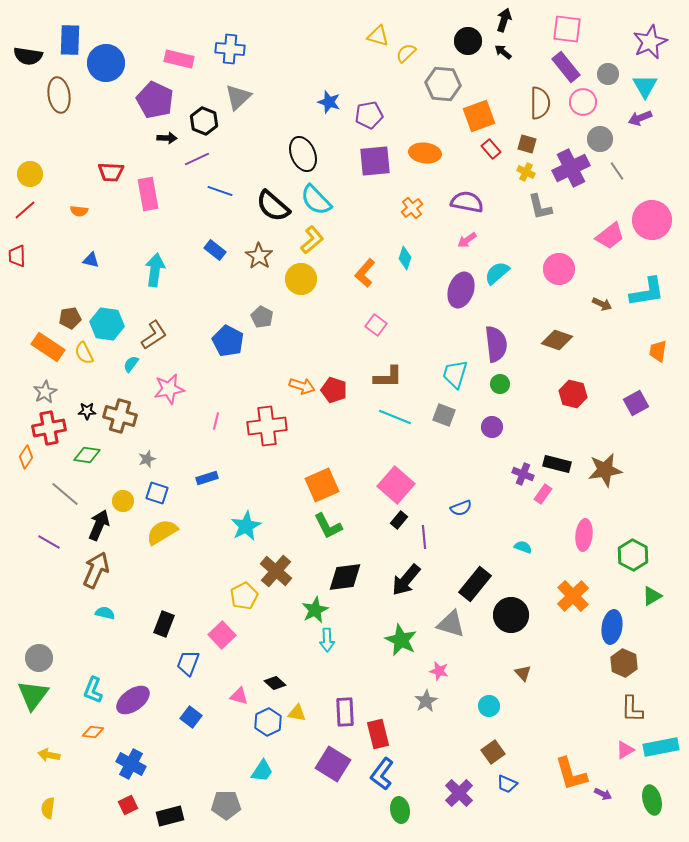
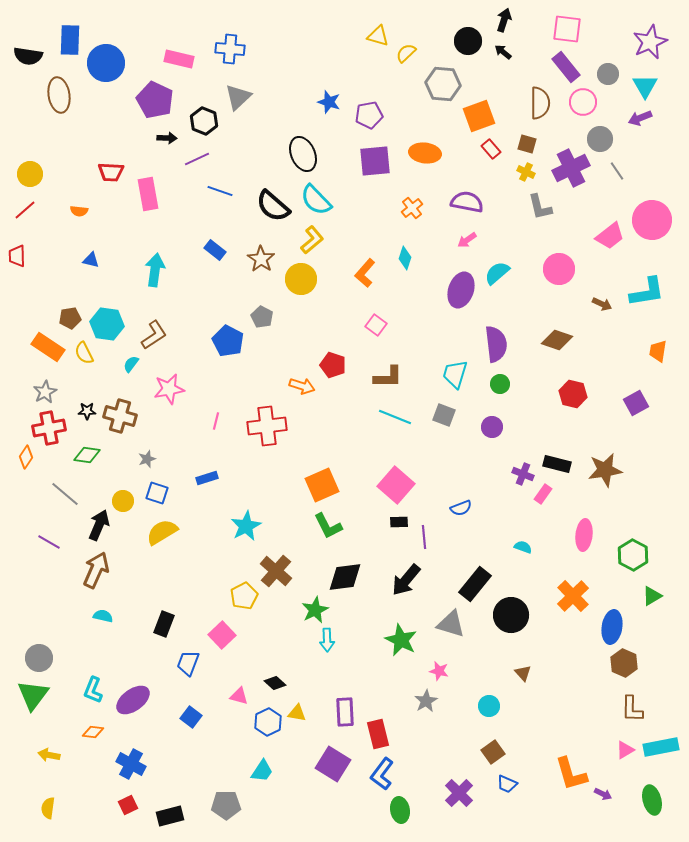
brown star at (259, 256): moved 2 px right, 3 px down
red pentagon at (334, 390): moved 1 px left, 25 px up
black rectangle at (399, 520): moved 2 px down; rotated 48 degrees clockwise
cyan semicircle at (105, 613): moved 2 px left, 3 px down
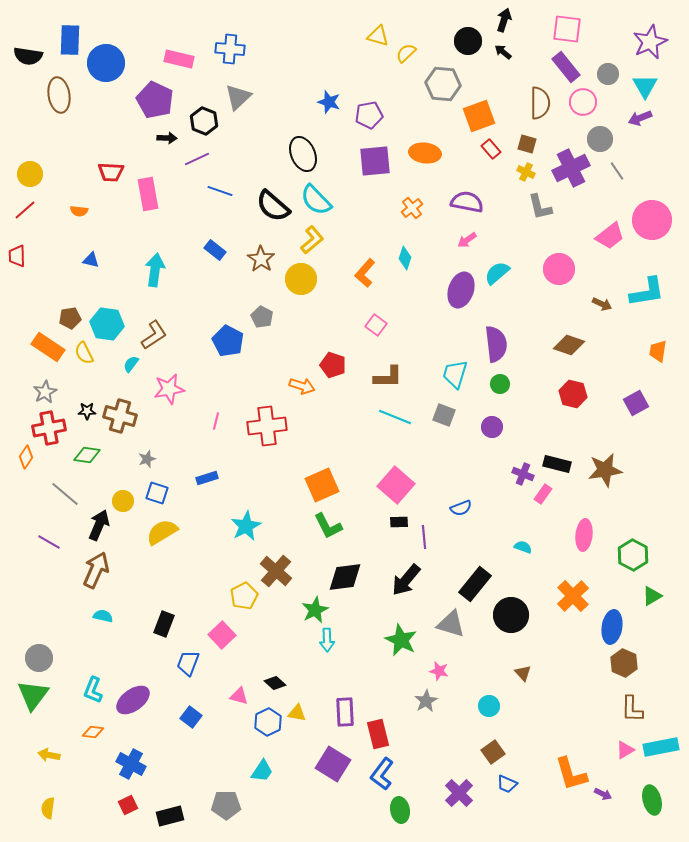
brown diamond at (557, 340): moved 12 px right, 5 px down
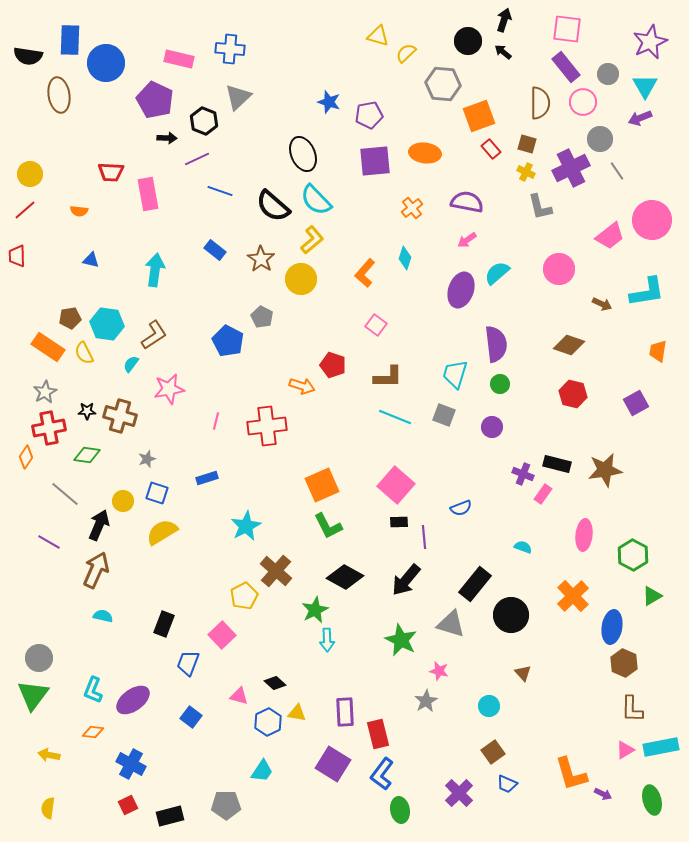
black diamond at (345, 577): rotated 36 degrees clockwise
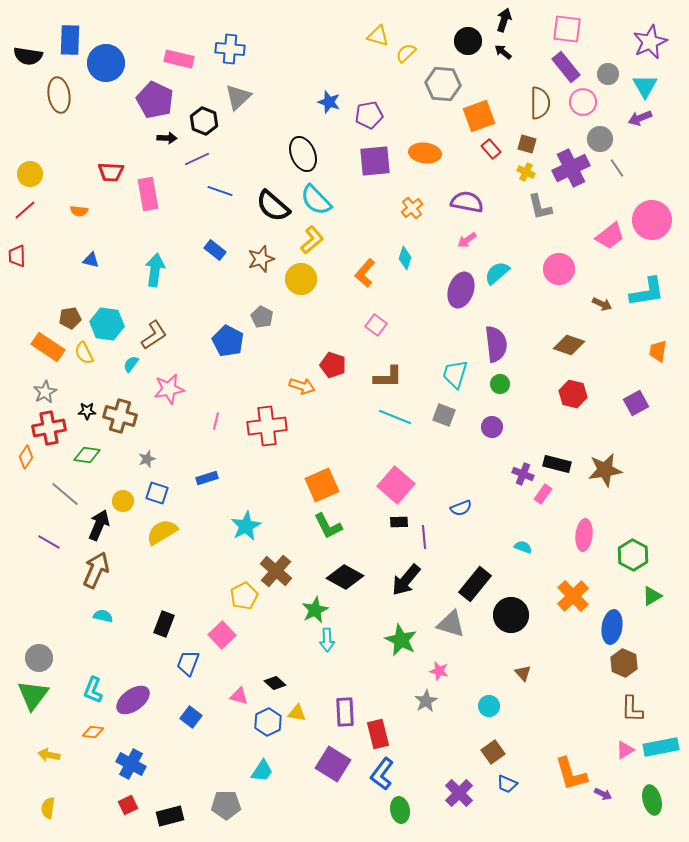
gray line at (617, 171): moved 3 px up
brown star at (261, 259): rotated 20 degrees clockwise
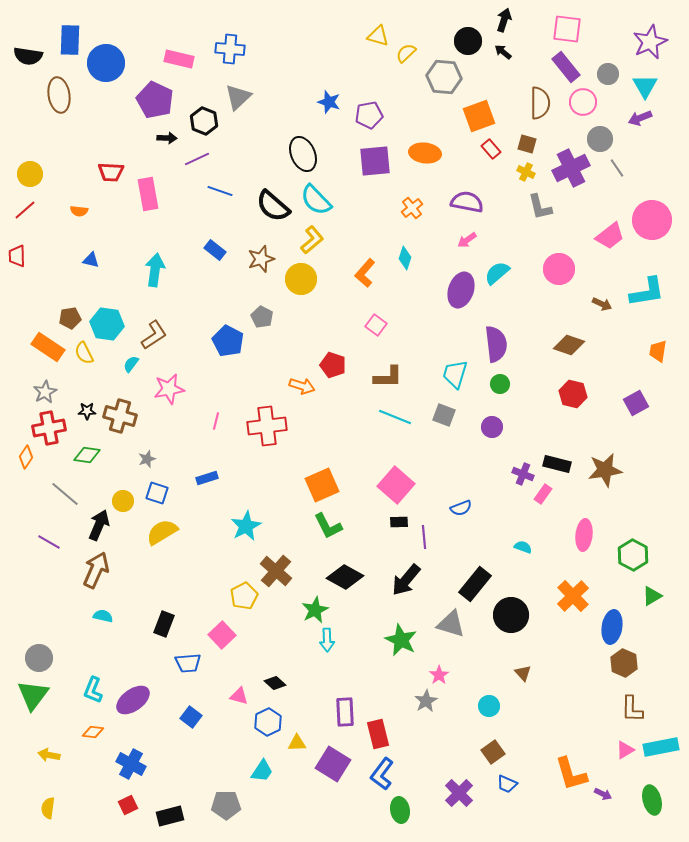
gray hexagon at (443, 84): moved 1 px right, 7 px up
blue trapezoid at (188, 663): rotated 116 degrees counterclockwise
pink star at (439, 671): moved 4 px down; rotated 24 degrees clockwise
yellow triangle at (297, 713): moved 30 px down; rotated 12 degrees counterclockwise
